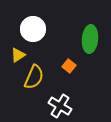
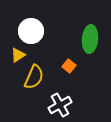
white circle: moved 2 px left, 2 px down
white cross: moved 1 px up; rotated 30 degrees clockwise
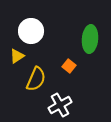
yellow triangle: moved 1 px left, 1 px down
yellow semicircle: moved 2 px right, 2 px down
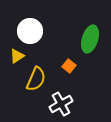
white circle: moved 1 px left
green ellipse: rotated 12 degrees clockwise
white cross: moved 1 px right, 1 px up
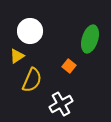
yellow semicircle: moved 4 px left, 1 px down
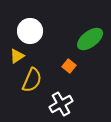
green ellipse: rotated 36 degrees clockwise
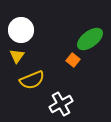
white circle: moved 9 px left, 1 px up
yellow triangle: rotated 21 degrees counterclockwise
orange square: moved 4 px right, 6 px up
yellow semicircle: rotated 45 degrees clockwise
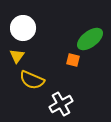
white circle: moved 2 px right, 2 px up
orange square: rotated 24 degrees counterclockwise
yellow semicircle: rotated 45 degrees clockwise
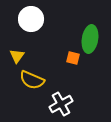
white circle: moved 8 px right, 9 px up
green ellipse: rotated 44 degrees counterclockwise
orange square: moved 2 px up
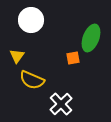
white circle: moved 1 px down
green ellipse: moved 1 px right, 1 px up; rotated 12 degrees clockwise
orange square: rotated 24 degrees counterclockwise
white cross: rotated 15 degrees counterclockwise
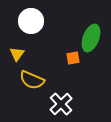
white circle: moved 1 px down
yellow triangle: moved 2 px up
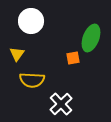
yellow semicircle: rotated 20 degrees counterclockwise
